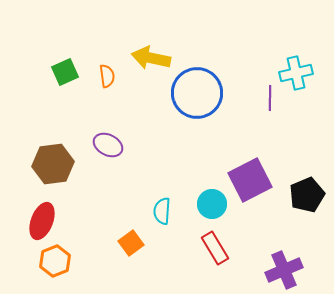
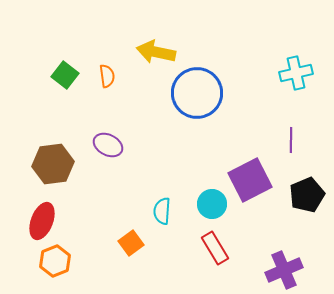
yellow arrow: moved 5 px right, 6 px up
green square: moved 3 px down; rotated 28 degrees counterclockwise
purple line: moved 21 px right, 42 px down
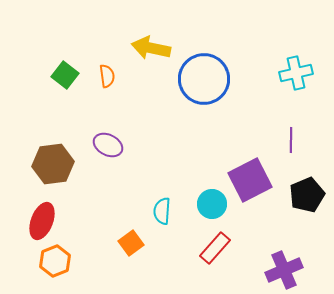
yellow arrow: moved 5 px left, 4 px up
blue circle: moved 7 px right, 14 px up
red rectangle: rotated 72 degrees clockwise
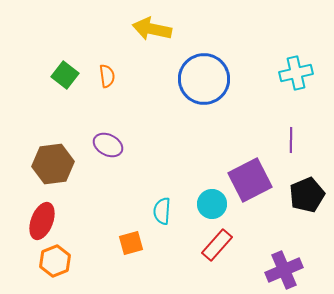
yellow arrow: moved 1 px right, 19 px up
orange square: rotated 20 degrees clockwise
red rectangle: moved 2 px right, 3 px up
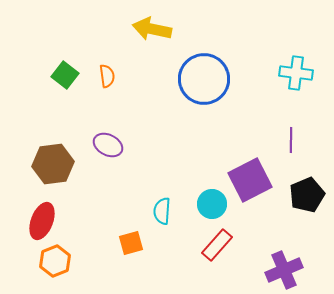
cyan cross: rotated 20 degrees clockwise
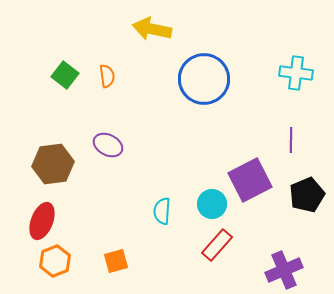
orange square: moved 15 px left, 18 px down
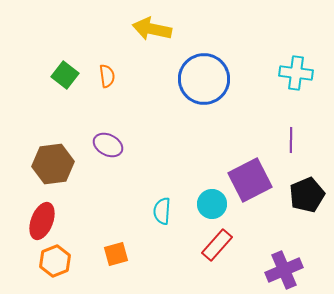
orange square: moved 7 px up
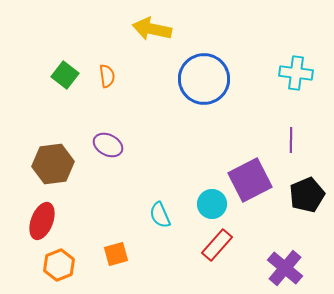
cyan semicircle: moved 2 px left, 4 px down; rotated 28 degrees counterclockwise
orange hexagon: moved 4 px right, 4 px down
purple cross: moved 1 px right, 2 px up; rotated 27 degrees counterclockwise
